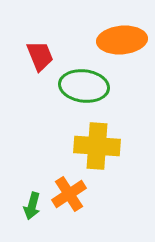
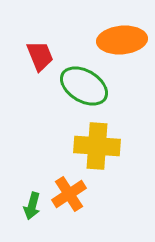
green ellipse: rotated 24 degrees clockwise
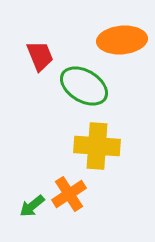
green arrow: rotated 36 degrees clockwise
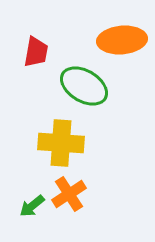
red trapezoid: moved 4 px left, 4 px up; rotated 32 degrees clockwise
yellow cross: moved 36 px left, 3 px up
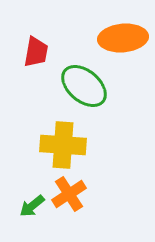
orange ellipse: moved 1 px right, 2 px up
green ellipse: rotated 9 degrees clockwise
yellow cross: moved 2 px right, 2 px down
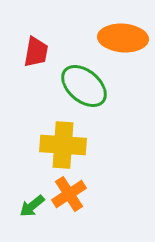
orange ellipse: rotated 9 degrees clockwise
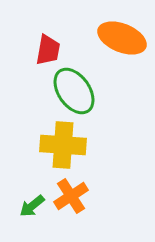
orange ellipse: moved 1 px left; rotated 18 degrees clockwise
red trapezoid: moved 12 px right, 2 px up
green ellipse: moved 10 px left, 5 px down; rotated 15 degrees clockwise
orange cross: moved 2 px right, 2 px down
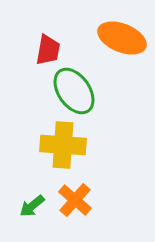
orange cross: moved 4 px right, 4 px down; rotated 16 degrees counterclockwise
